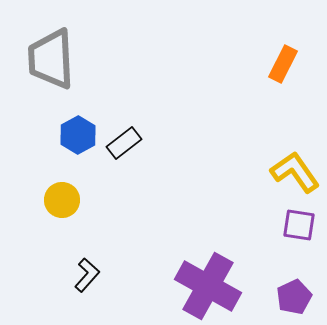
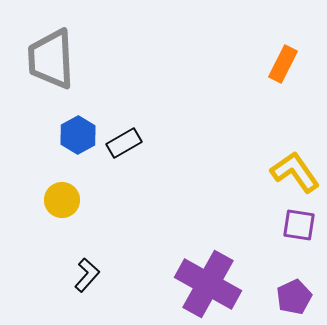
black rectangle: rotated 8 degrees clockwise
purple cross: moved 2 px up
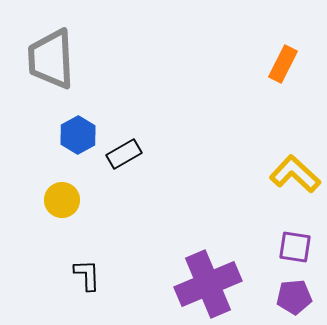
black rectangle: moved 11 px down
yellow L-shape: moved 2 px down; rotated 12 degrees counterclockwise
purple square: moved 4 px left, 22 px down
black L-shape: rotated 44 degrees counterclockwise
purple cross: rotated 38 degrees clockwise
purple pentagon: rotated 20 degrees clockwise
